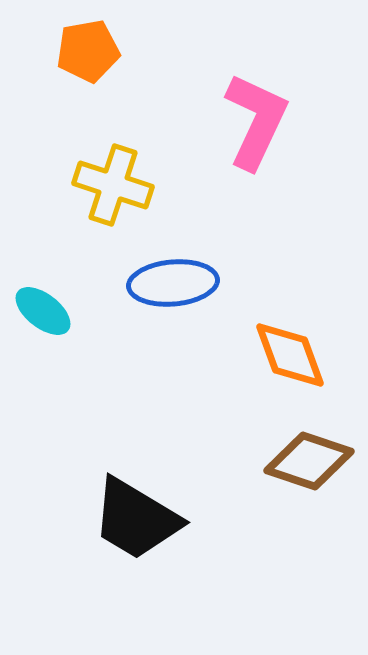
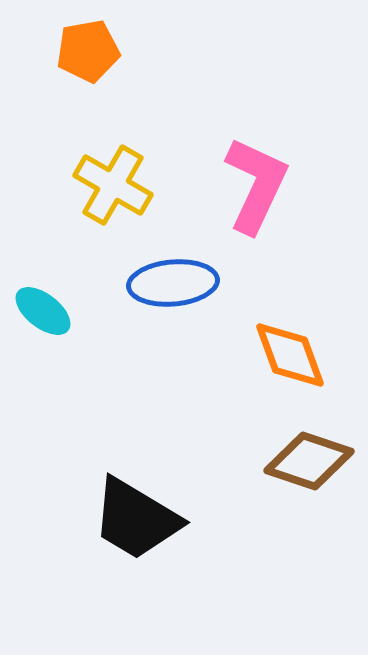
pink L-shape: moved 64 px down
yellow cross: rotated 12 degrees clockwise
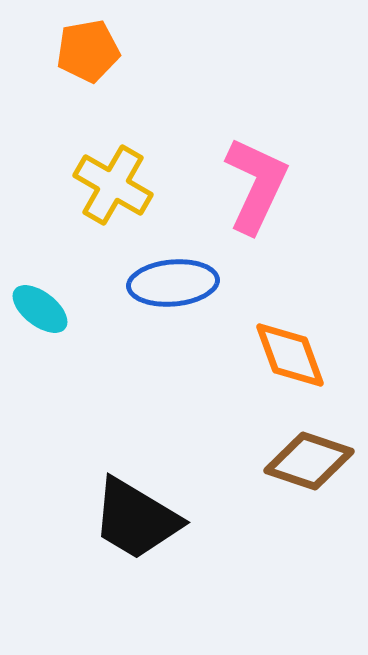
cyan ellipse: moved 3 px left, 2 px up
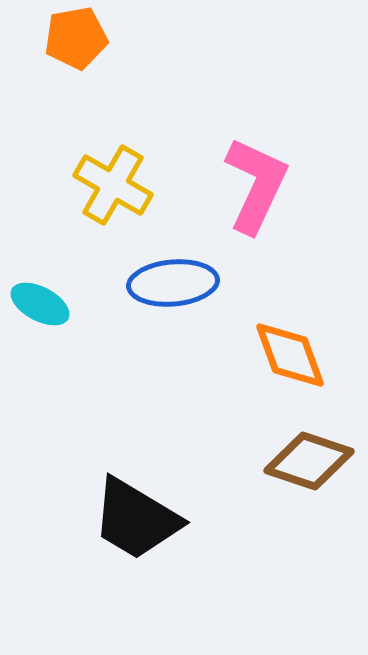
orange pentagon: moved 12 px left, 13 px up
cyan ellipse: moved 5 px up; rotated 10 degrees counterclockwise
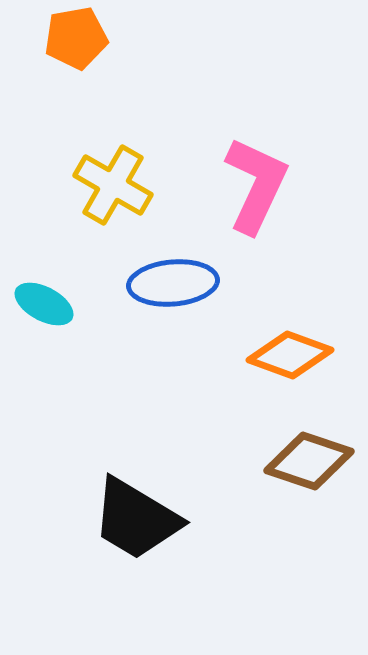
cyan ellipse: moved 4 px right
orange diamond: rotated 50 degrees counterclockwise
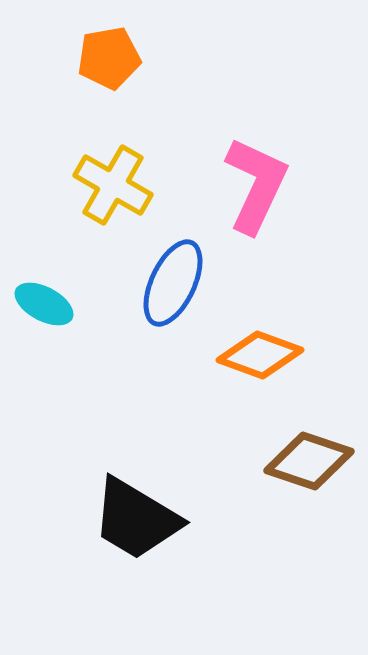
orange pentagon: moved 33 px right, 20 px down
blue ellipse: rotated 60 degrees counterclockwise
orange diamond: moved 30 px left
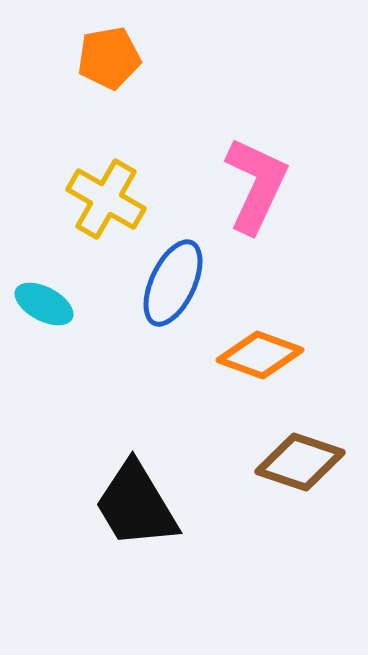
yellow cross: moved 7 px left, 14 px down
brown diamond: moved 9 px left, 1 px down
black trapezoid: moved 14 px up; rotated 28 degrees clockwise
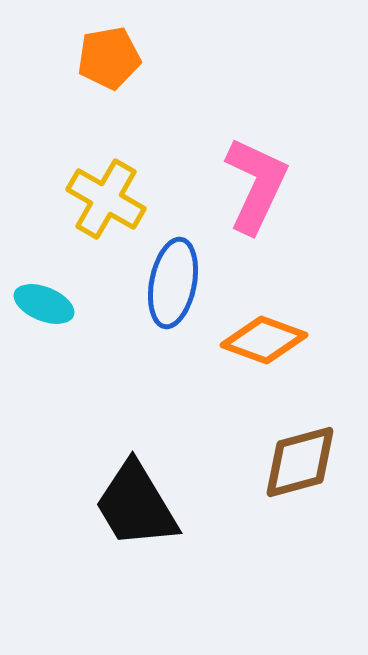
blue ellipse: rotated 14 degrees counterclockwise
cyan ellipse: rotated 6 degrees counterclockwise
orange diamond: moved 4 px right, 15 px up
brown diamond: rotated 34 degrees counterclockwise
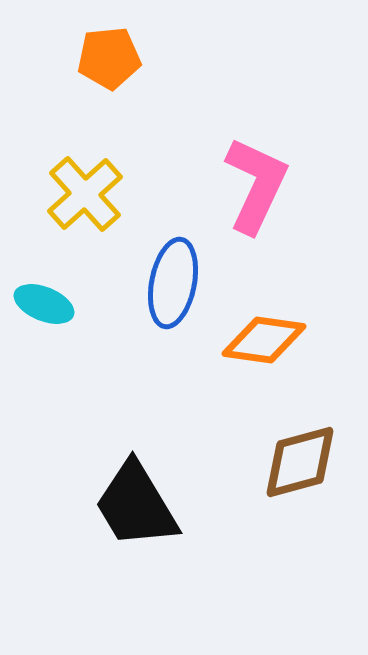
orange pentagon: rotated 4 degrees clockwise
yellow cross: moved 21 px left, 5 px up; rotated 18 degrees clockwise
orange diamond: rotated 12 degrees counterclockwise
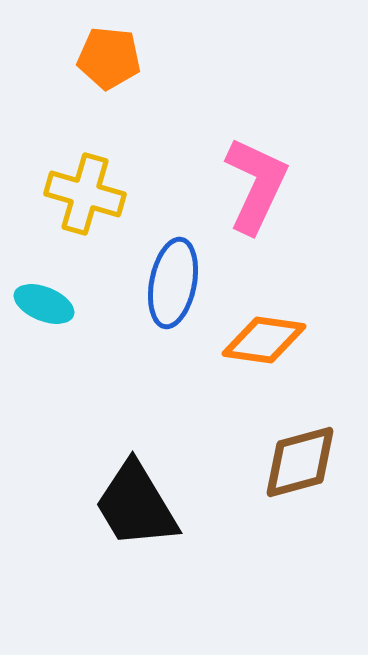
orange pentagon: rotated 12 degrees clockwise
yellow cross: rotated 32 degrees counterclockwise
